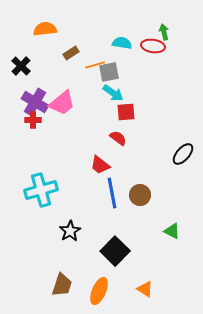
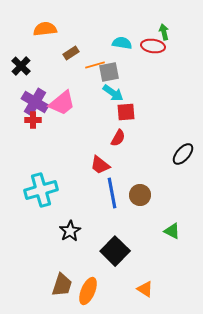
red semicircle: rotated 84 degrees clockwise
orange ellipse: moved 11 px left
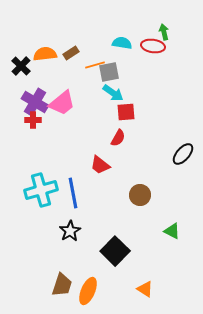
orange semicircle: moved 25 px down
blue line: moved 39 px left
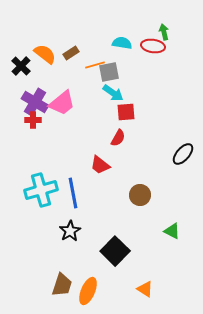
orange semicircle: rotated 45 degrees clockwise
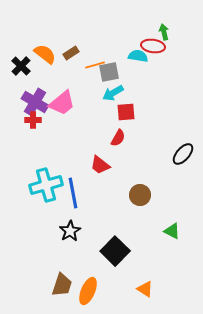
cyan semicircle: moved 16 px right, 13 px down
cyan arrow: rotated 115 degrees clockwise
cyan cross: moved 5 px right, 5 px up
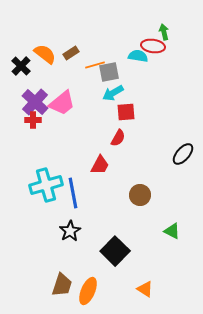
purple cross: rotated 12 degrees clockwise
red trapezoid: rotated 100 degrees counterclockwise
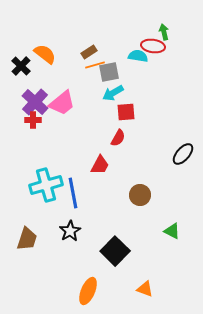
brown rectangle: moved 18 px right, 1 px up
brown trapezoid: moved 35 px left, 46 px up
orange triangle: rotated 12 degrees counterclockwise
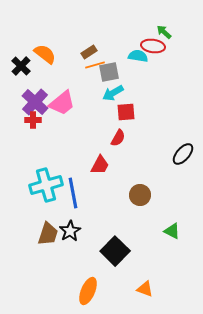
green arrow: rotated 35 degrees counterclockwise
brown trapezoid: moved 21 px right, 5 px up
